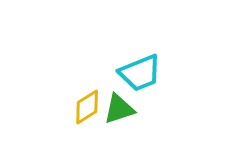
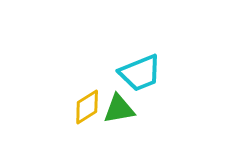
green triangle: rotated 8 degrees clockwise
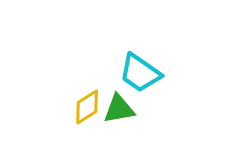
cyan trapezoid: rotated 57 degrees clockwise
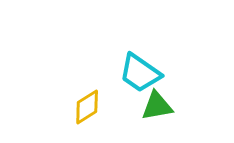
green triangle: moved 38 px right, 3 px up
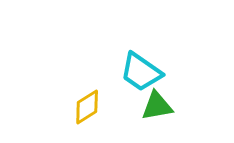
cyan trapezoid: moved 1 px right, 1 px up
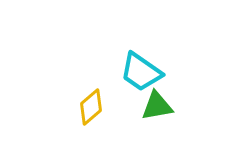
yellow diamond: moved 4 px right; rotated 9 degrees counterclockwise
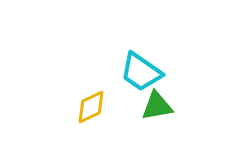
yellow diamond: rotated 15 degrees clockwise
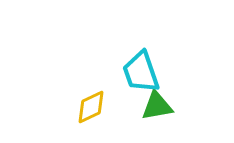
cyan trapezoid: rotated 36 degrees clockwise
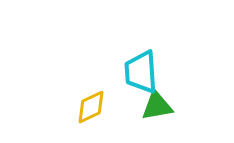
cyan trapezoid: rotated 15 degrees clockwise
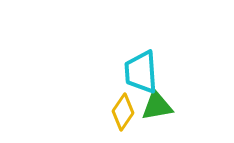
yellow diamond: moved 32 px right, 5 px down; rotated 30 degrees counterclockwise
